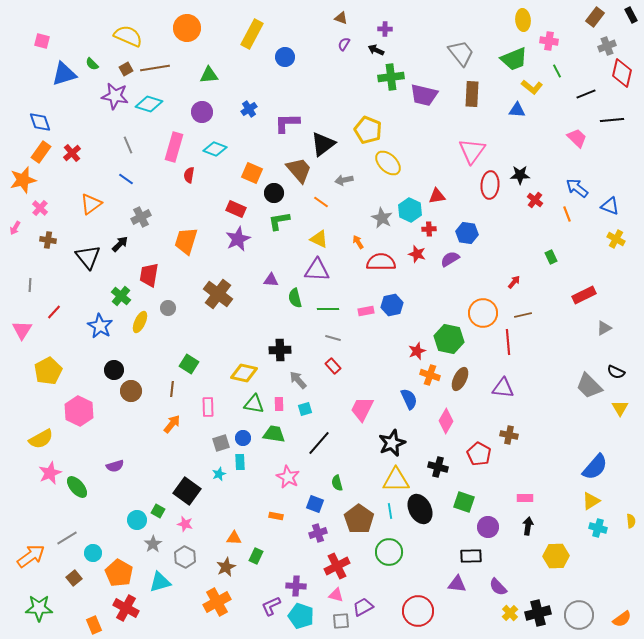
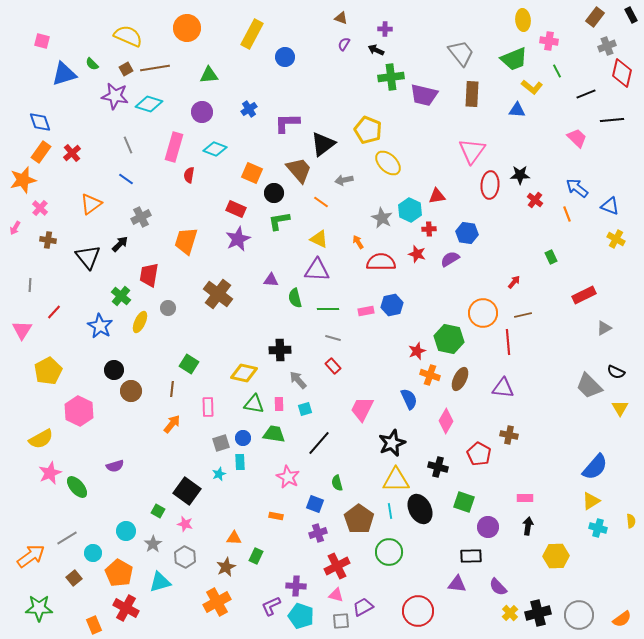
cyan circle at (137, 520): moved 11 px left, 11 px down
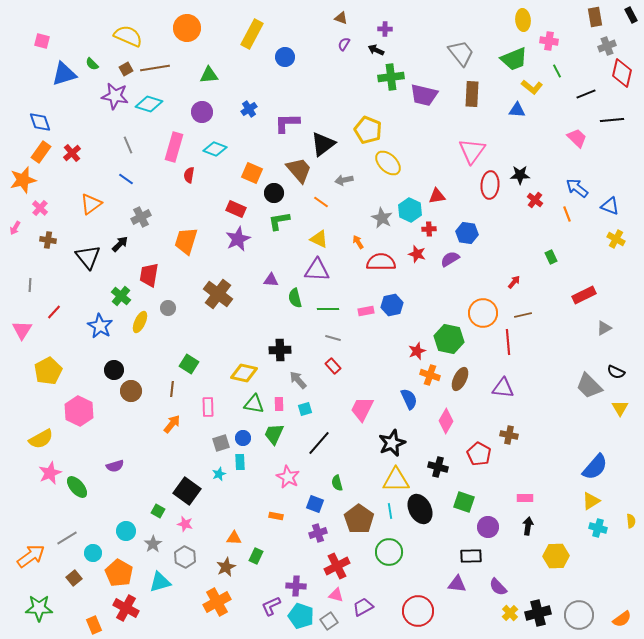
brown rectangle at (595, 17): rotated 48 degrees counterclockwise
green trapezoid at (274, 434): rotated 75 degrees counterclockwise
gray square at (341, 621): moved 12 px left; rotated 30 degrees counterclockwise
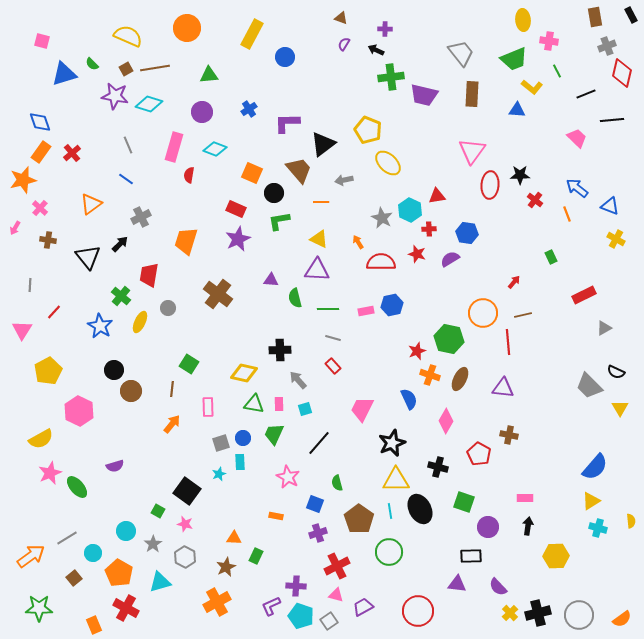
orange line at (321, 202): rotated 35 degrees counterclockwise
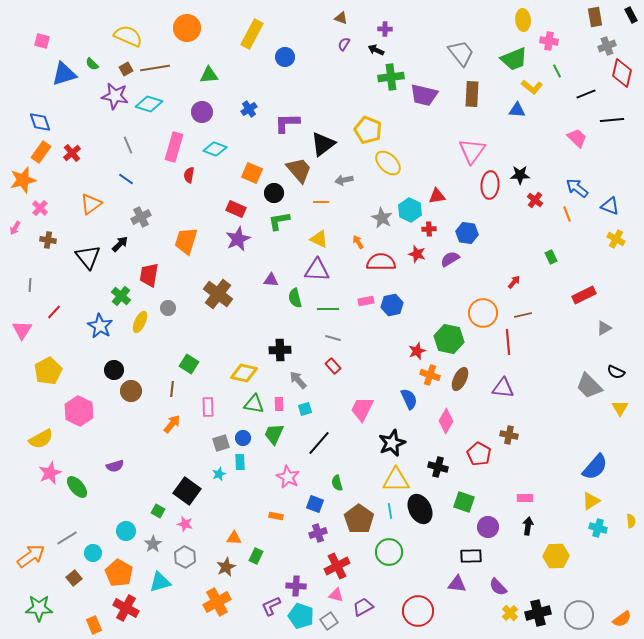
pink rectangle at (366, 311): moved 10 px up
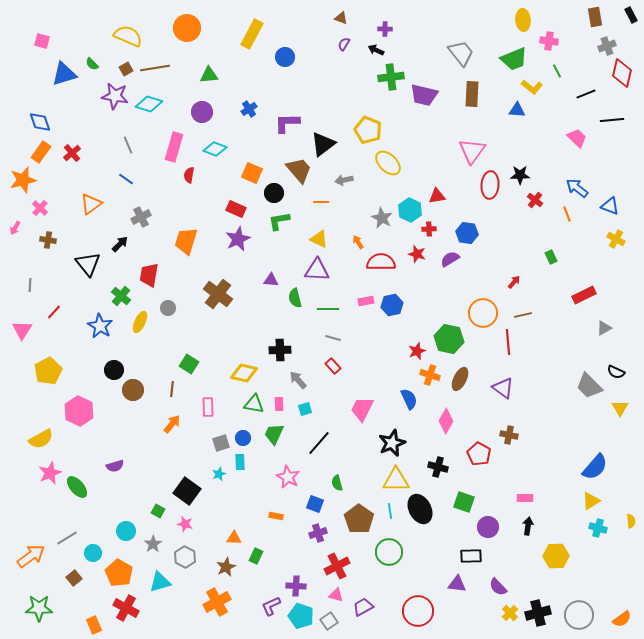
black triangle at (88, 257): moved 7 px down
purple triangle at (503, 388): rotated 30 degrees clockwise
brown circle at (131, 391): moved 2 px right, 1 px up
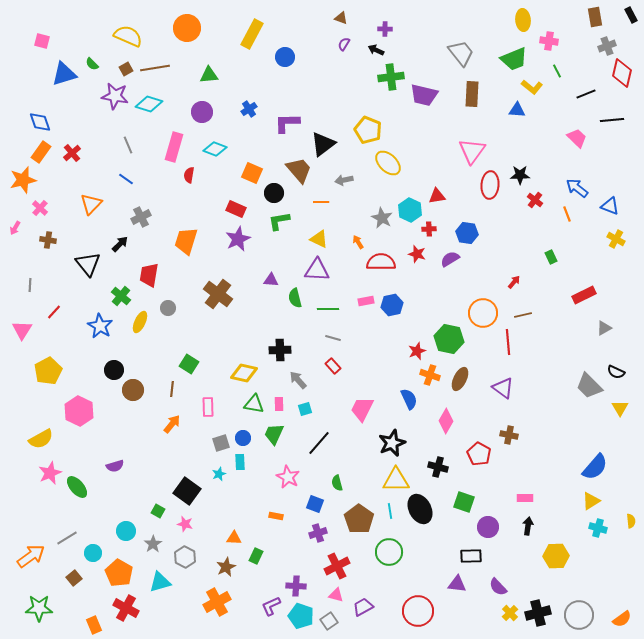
orange triangle at (91, 204): rotated 10 degrees counterclockwise
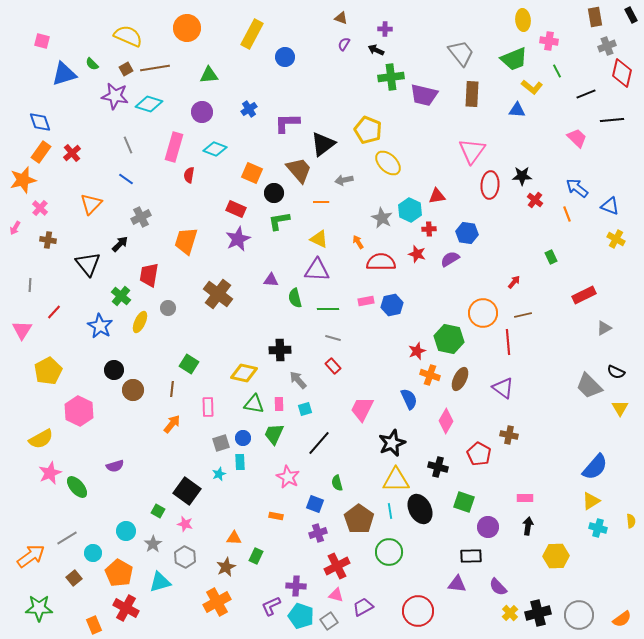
black star at (520, 175): moved 2 px right, 1 px down
